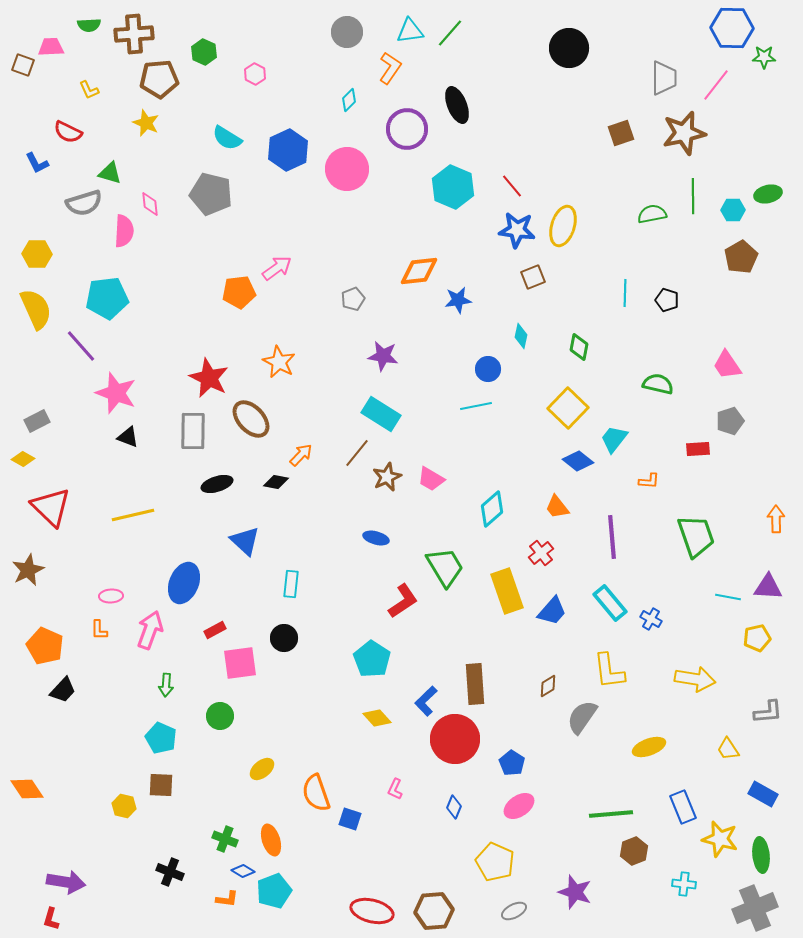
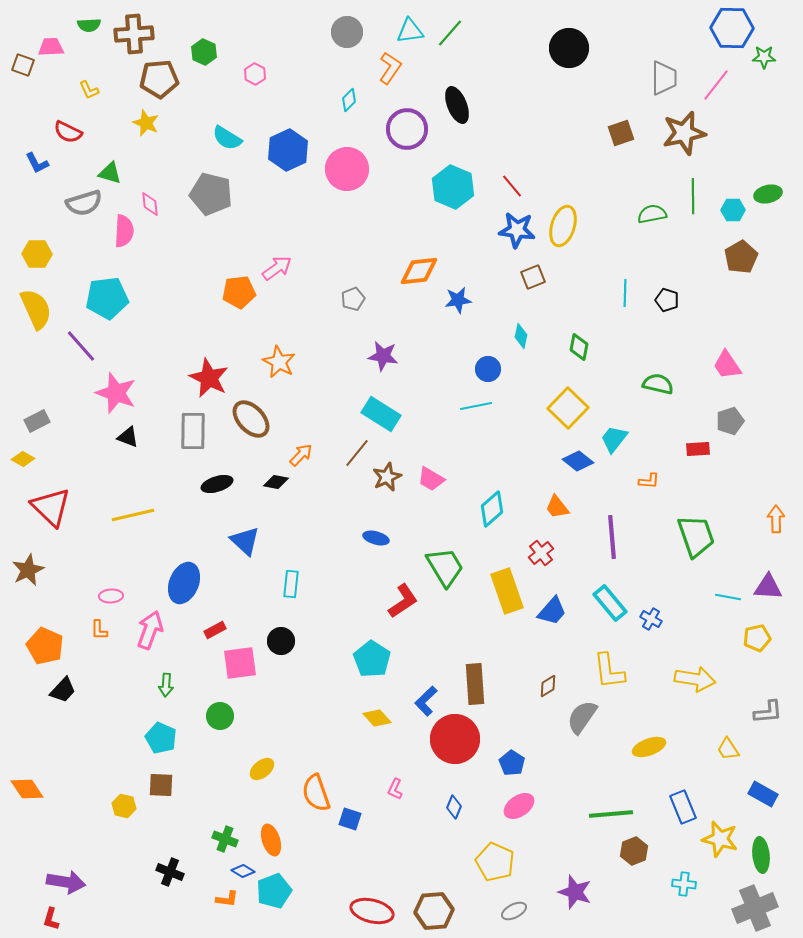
black circle at (284, 638): moved 3 px left, 3 px down
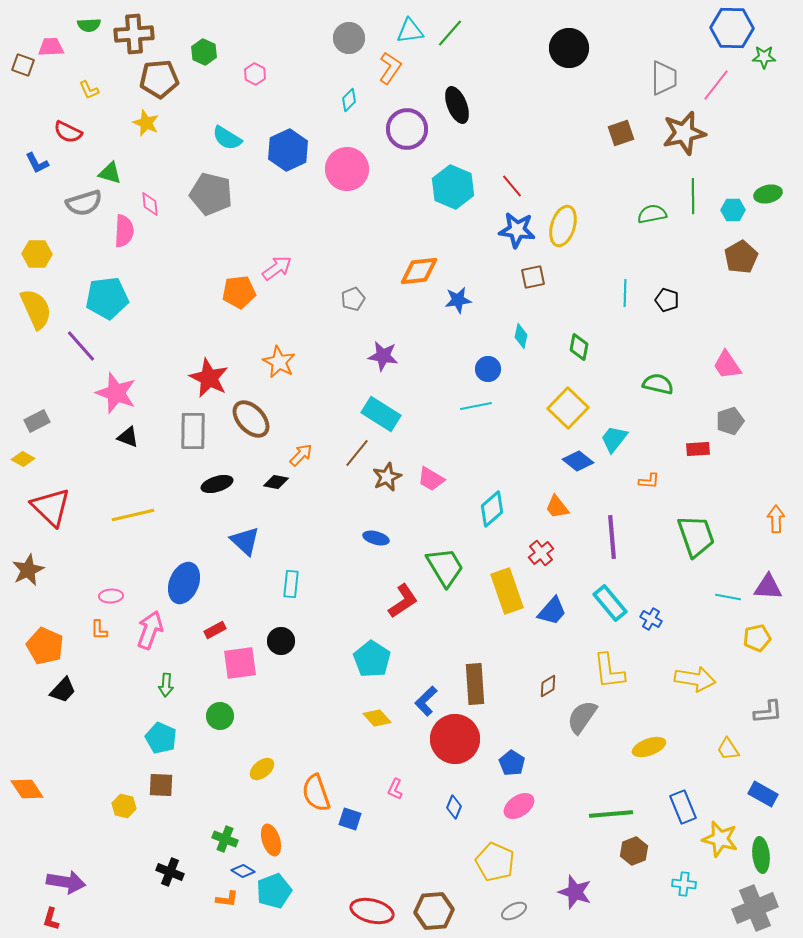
gray circle at (347, 32): moved 2 px right, 6 px down
brown square at (533, 277): rotated 10 degrees clockwise
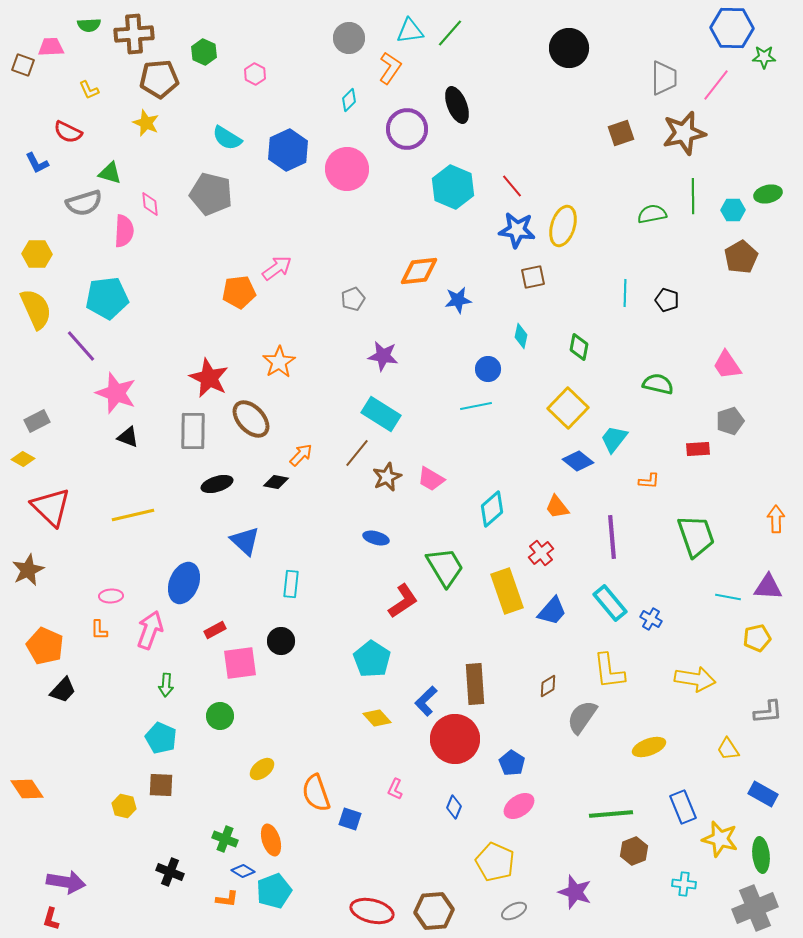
orange star at (279, 362): rotated 12 degrees clockwise
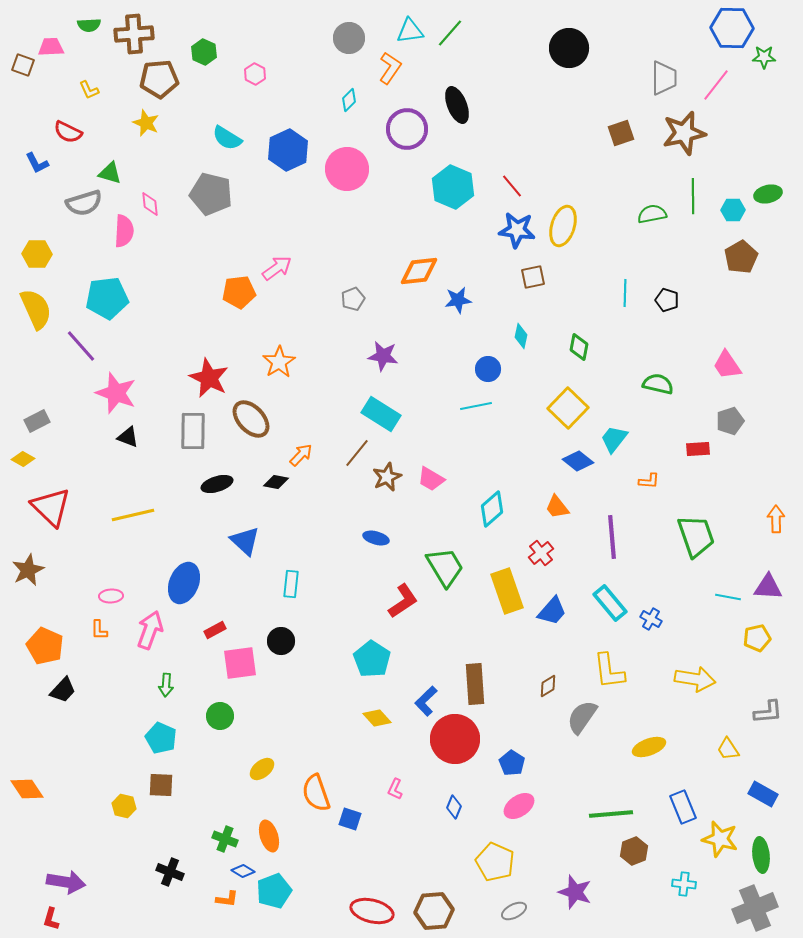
orange ellipse at (271, 840): moved 2 px left, 4 px up
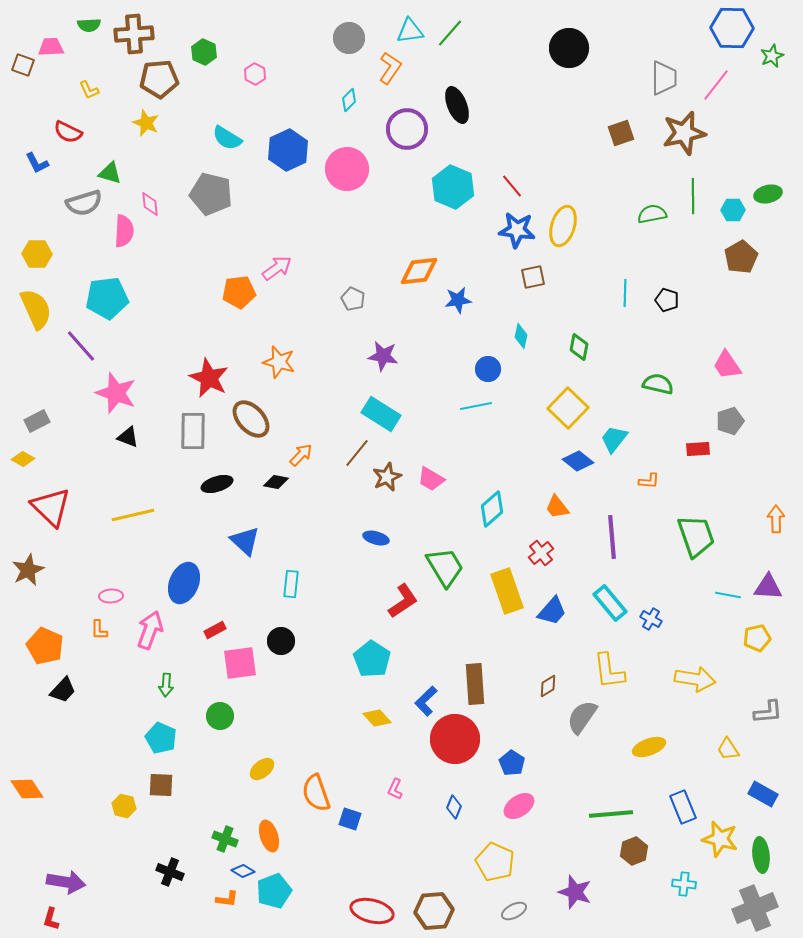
green star at (764, 57): moved 8 px right, 1 px up; rotated 25 degrees counterclockwise
gray pentagon at (353, 299): rotated 25 degrees counterclockwise
orange star at (279, 362): rotated 24 degrees counterclockwise
cyan line at (728, 597): moved 2 px up
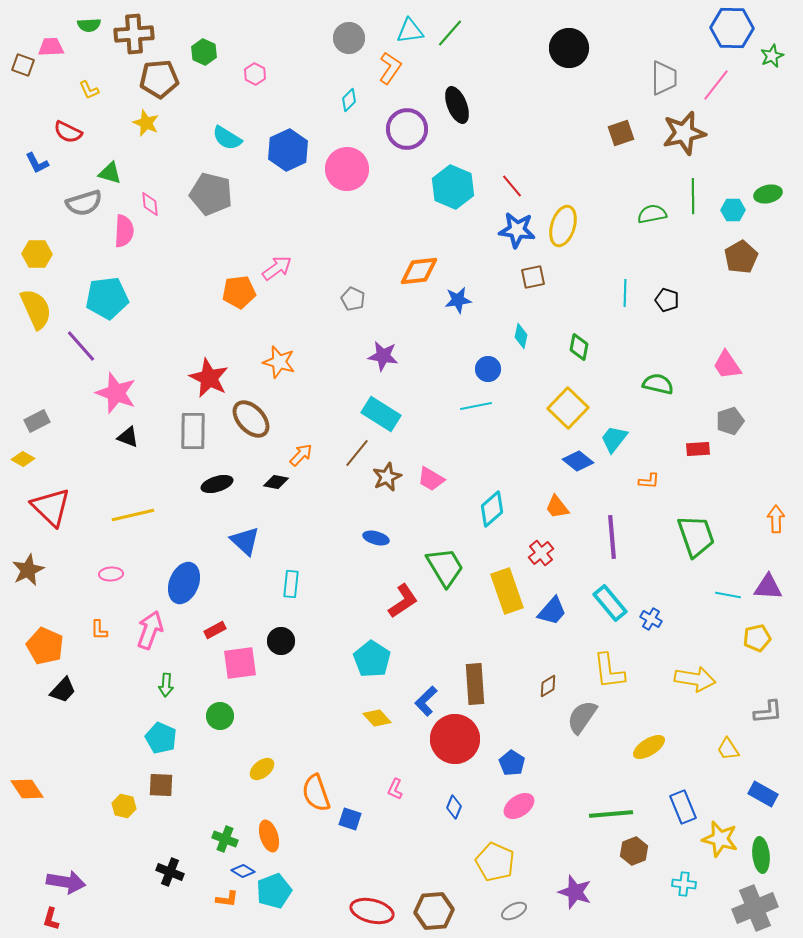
pink ellipse at (111, 596): moved 22 px up
yellow ellipse at (649, 747): rotated 12 degrees counterclockwise
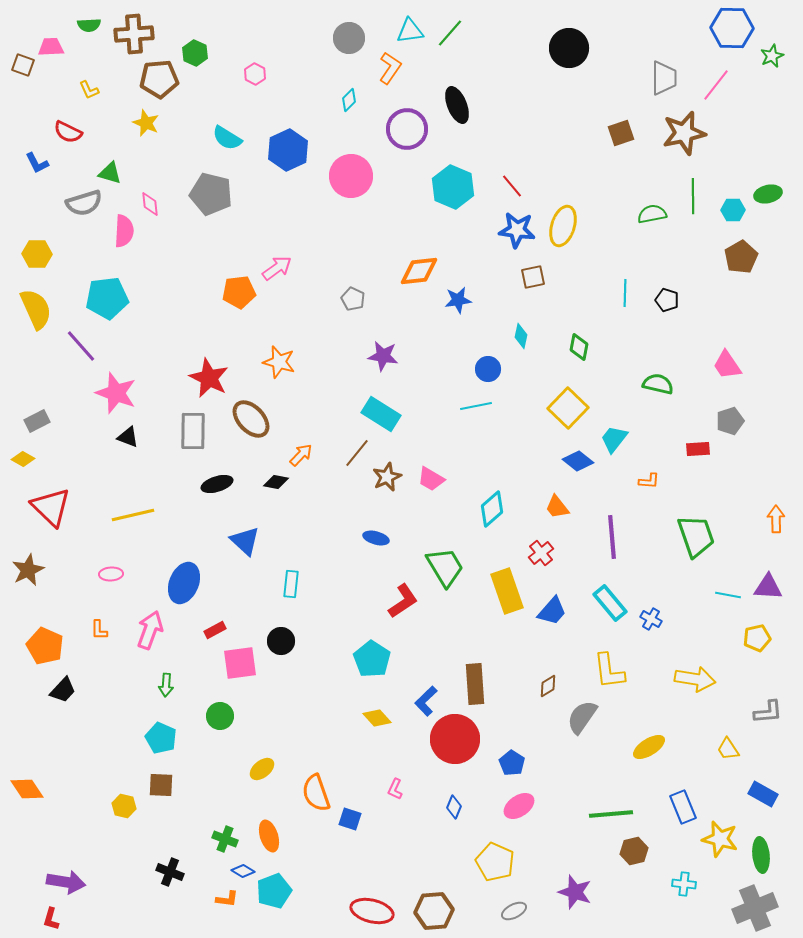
green hexagon at (204, 52): moved 9 px left, 1 px down
pink circle at (347, 169): moved 4 px right, 7 px down
brown hexagon at (634, 851): rotated 8 degrees clockwise
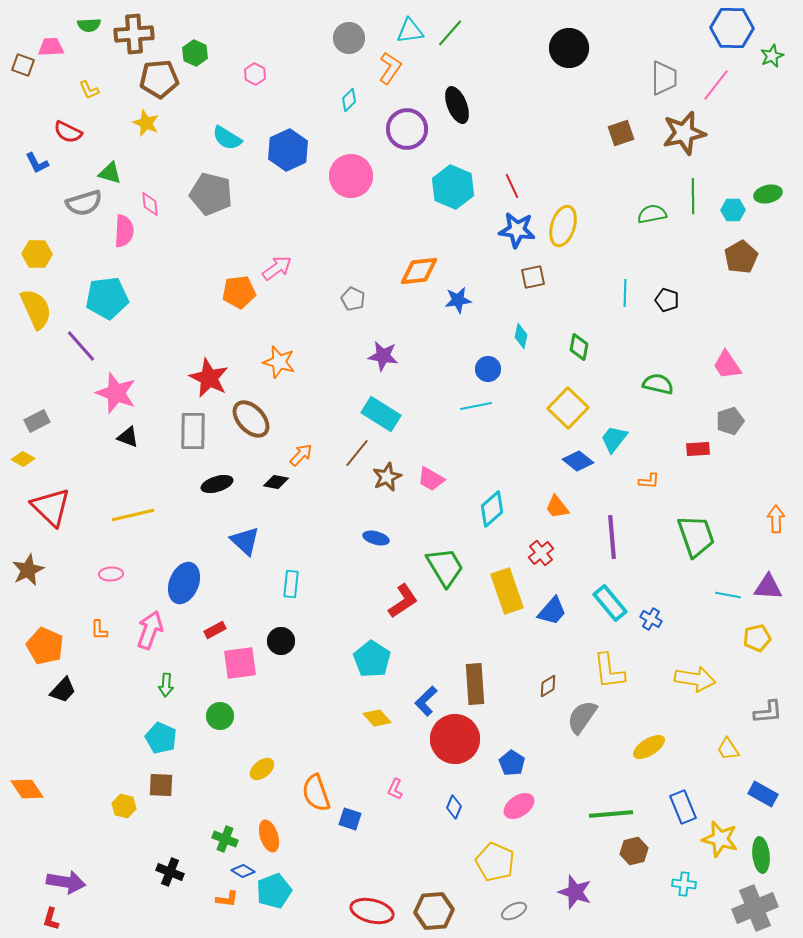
red line at (512, 186): rotated 15 degrees clockwise
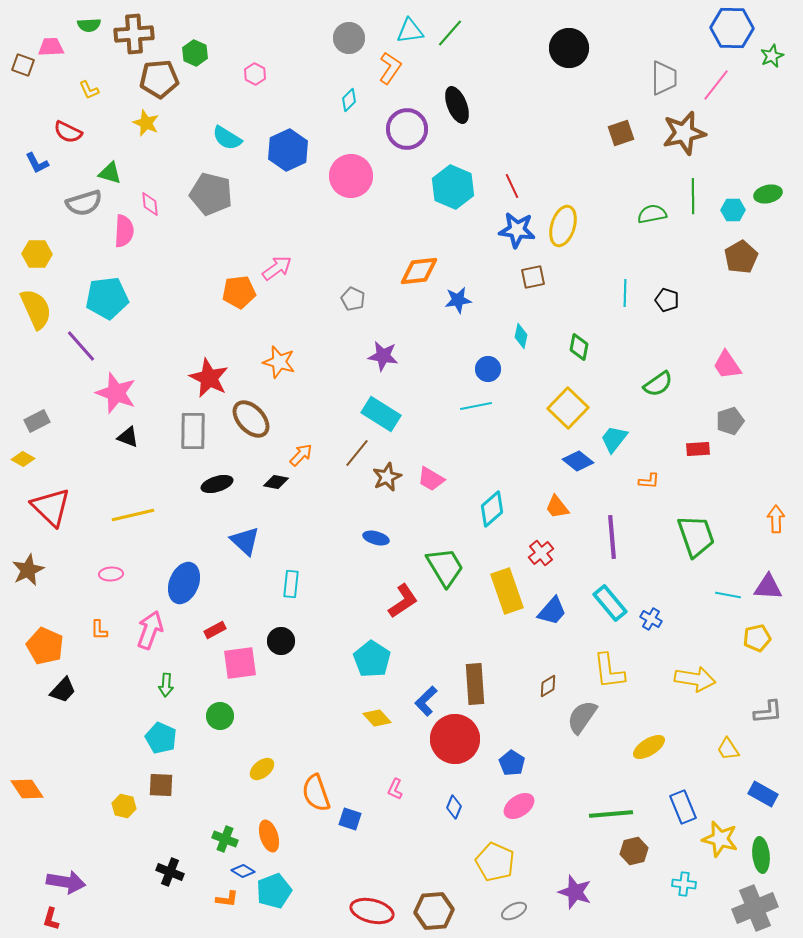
green semicircle at (658, 384): rotated 132 degrees clockwise
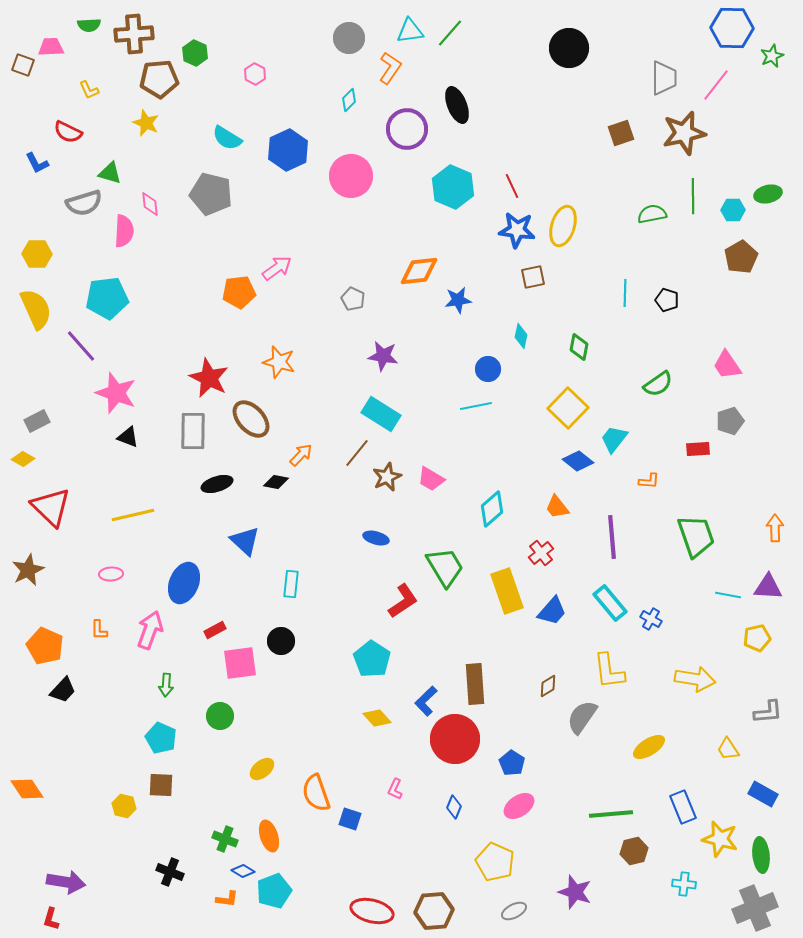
orange arrow at (776, 519): moved 1 px left, 9 px down
